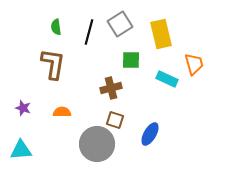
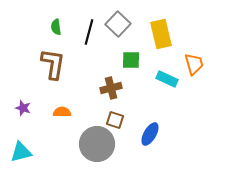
gray square: moved 2 px left; rotated 15 degrees counterclockwise
cyan triangle: moved 2 px down; rotated 10 degrees counterclockwise
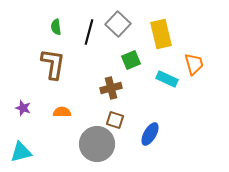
green square: rotated 24 degrees counterclockwise
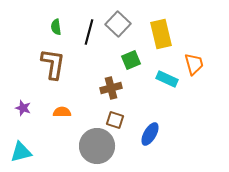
gray circle: moved 2 px down
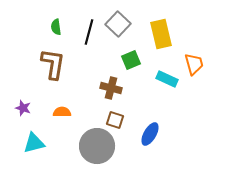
brown cross: rotated 30 degrees clockwise
cyan triangle: moved 13 px right, 9 px up
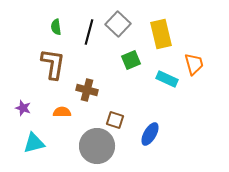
brown cross: moved 24 px left, 2 px down
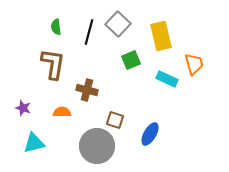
yellow rectangle: moved 2 px down
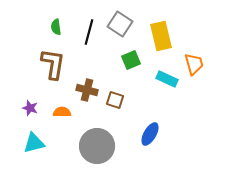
gray square: moved 2 px right; rotated 10 degrees counterclockwise
purple star: moved 7 px right
brown square: moved 20 px up
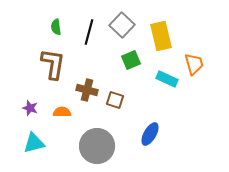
gray square: moved 2 px right, 1 px down; rotated 10 degrees clockwise
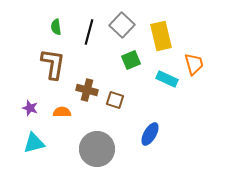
gray circle: moved 3 px down
